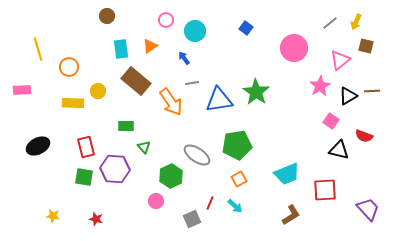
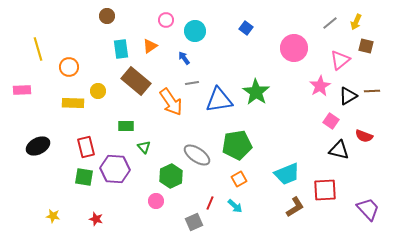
brown L-shape at (291, 215): moved 4 px right, 8 px up
gray square at (192, 219): moved 2 px right, 3 px down
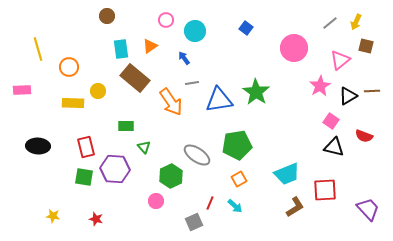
brown rectangle at (136, 81): moved 1 px left, 3 px up
black ellipse at (38, 146): rotated 30 degrees clockwise
black triangle at (339, 150): moved 5 px left, 3 px up
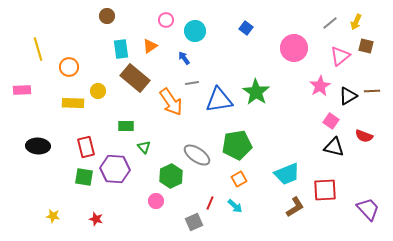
pink triangle at (340, 60): moved 4 px up
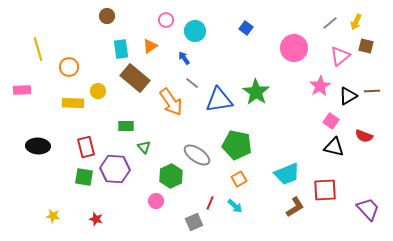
gray line at (192, 83): rotated 48 degrees clockwise
green pentagon at (237, 145): rotated 20 degrees clockwise
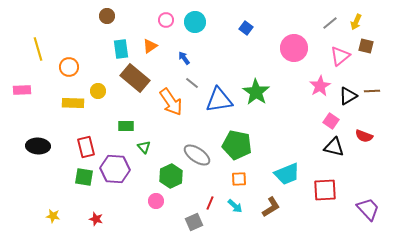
cyan circle at (195, 31): moved 9 px up
orange square at (239, 179): rotated 28 degrees clockwise
brown L-shape at (295, 207): moved 24 px left
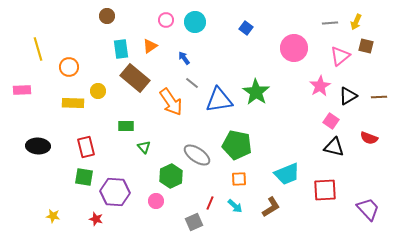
gray line at (330, 23): rotated 35 degrees clockwise
brown line at (372, 91): moved 7 px right, 6 px down
red semicircle at (364, 136): moved 5 px right, 2 px down
purple hexagon at (115, 169): moved 23 px down
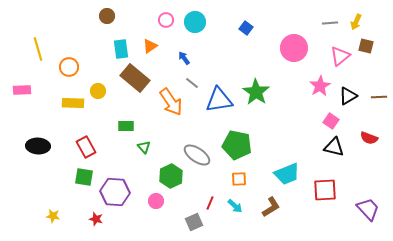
red rectangle at (86, 147): rotated 15 degrees counterclockwise
